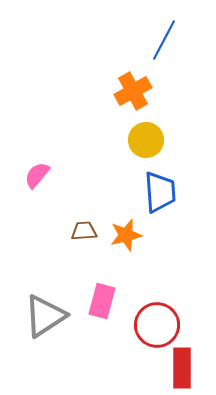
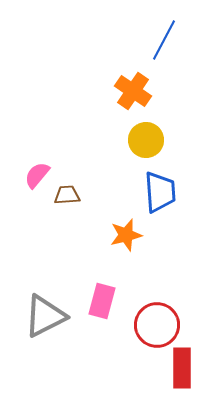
orange cross: rotated 27 degrees counterclockwise
brown trapezoid: moved 17 px left, 36 px up
gray triangle: rotated 6 degrees clockwise
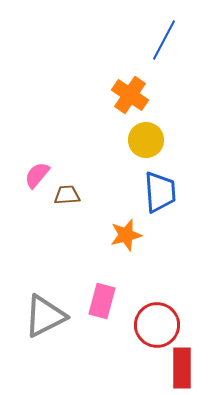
orange cross: moved 3 px left, 4 px down
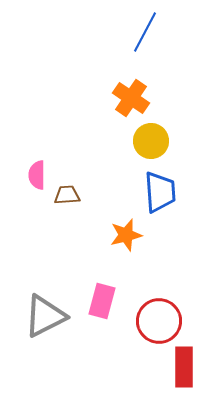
blue line: moved 19 px left, 8 px up
orange cross: moved 1 px right, 3 px down
yellow circle: moved 5 px right, 1 px down
pink semicircle: rotated 40 degrees counterclockwise
red circle: moved 2 px right, 4 px up
red rectangle: moved 2 px right, 1 px up
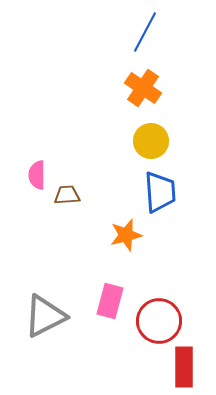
orange cross: moved 12 px right, 10 px up
pink rectangle: moved 8 px right
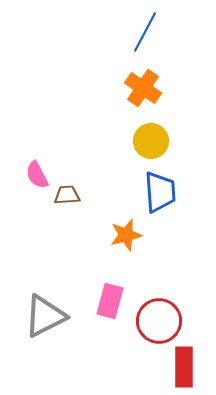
pink semicircle: rotated 28 degrees counterclockwise
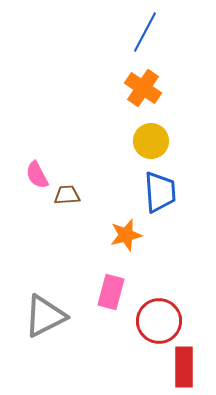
pink rectangle: moved 1 px right, 9 px up
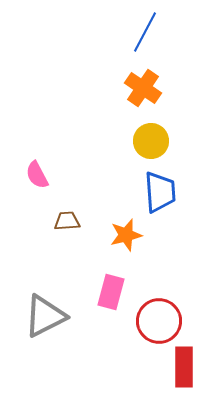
brown trapezoid: moved 26 px down
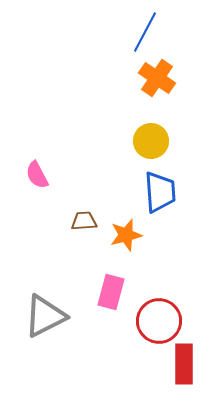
orange cross: moved 14 px right, 10 px up
brown trapezoid: moved 17 px right
red rectangle: moved 3 px up
